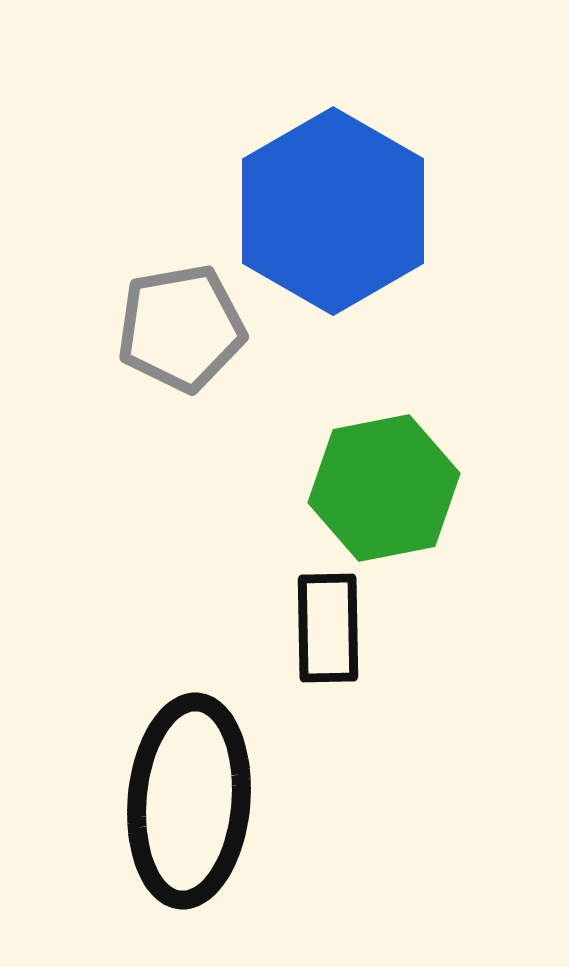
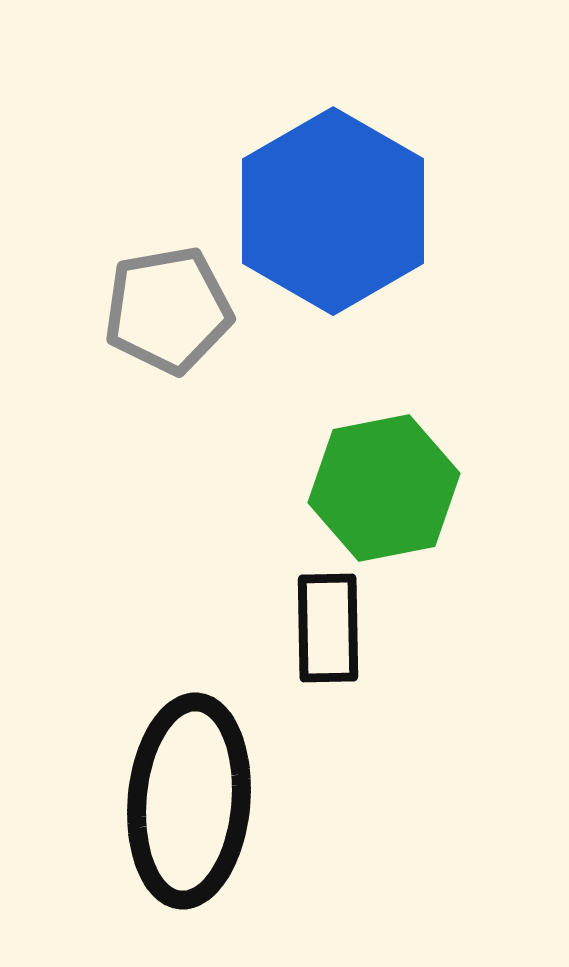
gray pentagon: moved 13 px left, 18 px up
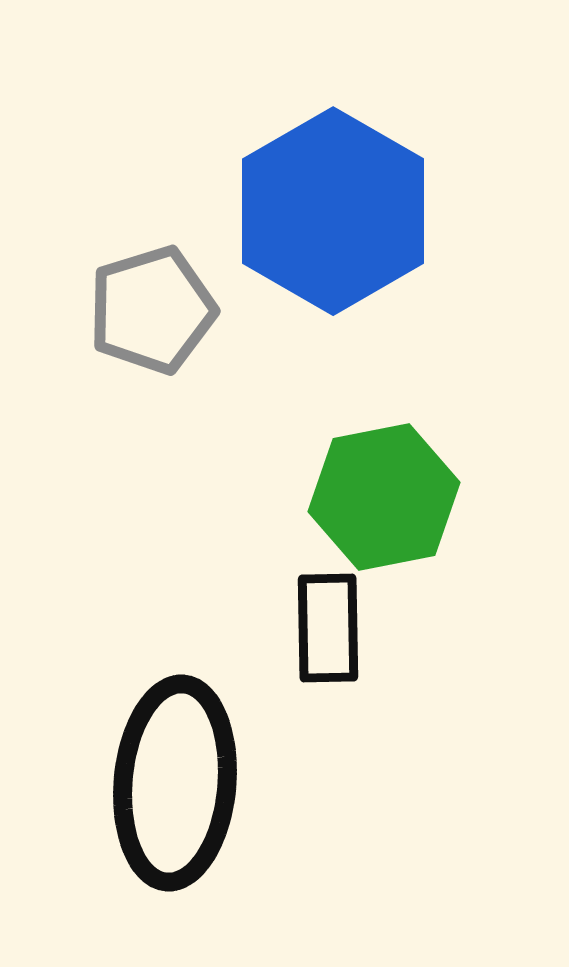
gray pentagon: moved 16 px left; rotated 7 degrees counterclockwise
green hexagon: moved 9 px down
black ellipse: moved 14 px left, 18 px up
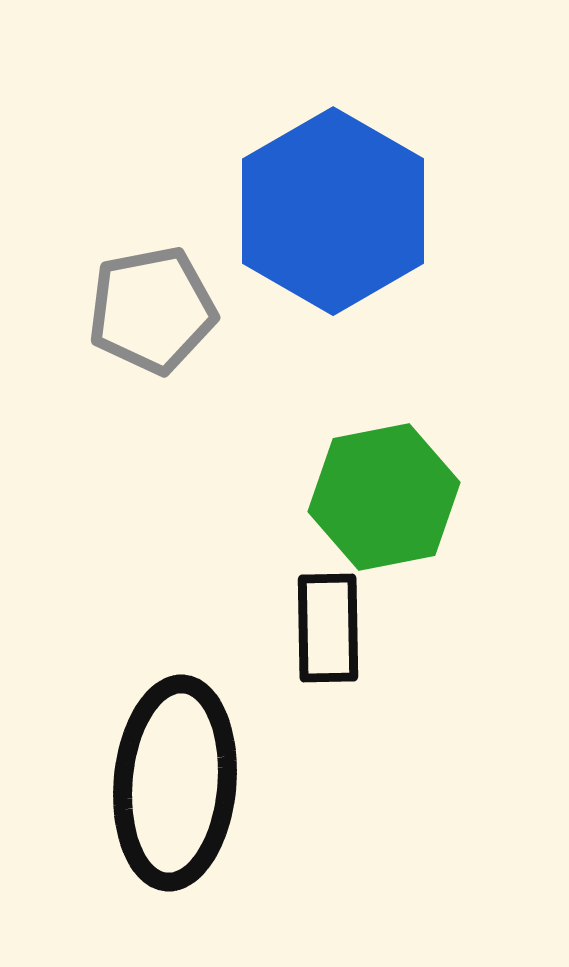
gray pentagon: rotated 6 degrees clockwise
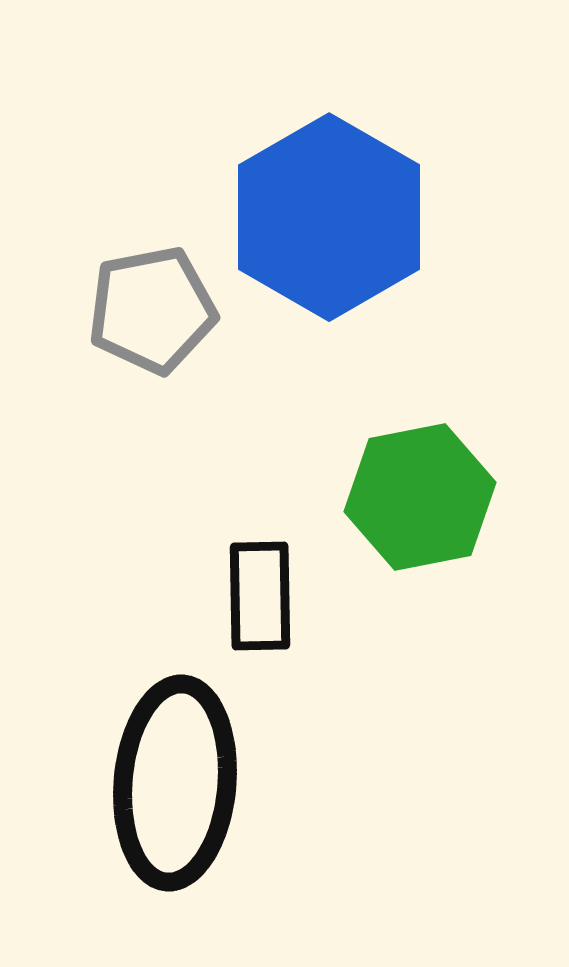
blue hexagon: moved 4 px left, 6 px down
green hexagon: moved 36 px right
black rectangle: moved 68 px left, 32 px up
